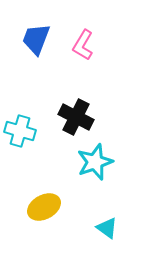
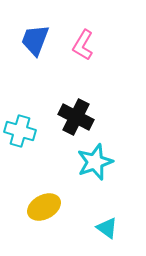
blue trapezoid: moved 1 px left, 1 px down
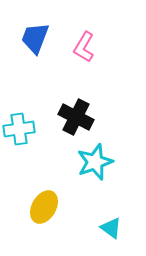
blue trapezoid: moved 2 px up
pink L-shape: moved 1 px right, 2 px down
cyan cross: moved 1 px left, 2 px up; rotated 24 degrees counterclockwise
yellow ellipse: rotated 32 degrees counterclockwise
cyan triangle: moved 4 px right
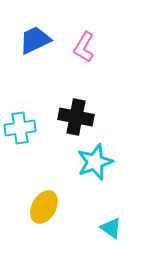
blue trapezoid: moved 2 px down; rotated 44 degrees clockwise
black cross: rotated 16 degrees counterclockwise
cyan cross: moved 1 px right, 1 px up
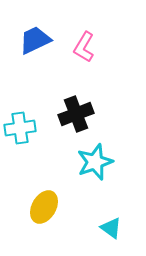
black cross: moved 3 px up; rotated 32 degrees counterclockwise
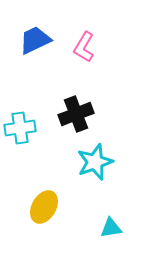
cyan triangle: rotated 45 degrees counterclockwise
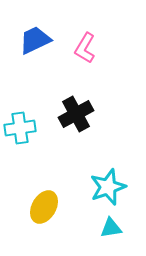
pink L-shape: moved 1 px right, 1 px down
black cross: rotated 8 degrees counterclockwise
cyan star: moved 13 px right, 25 px down
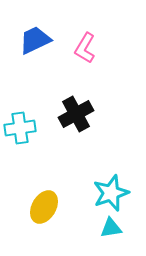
cyan star: moved 3 px right, 6 px down
